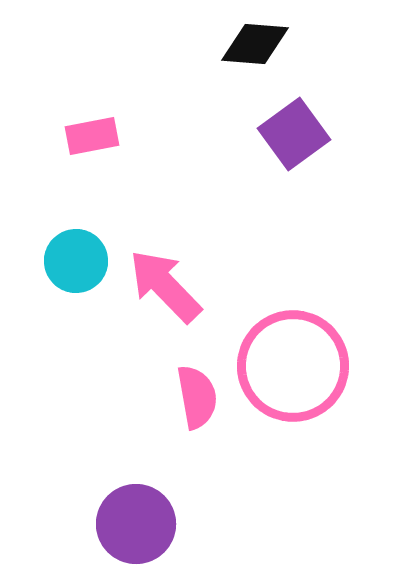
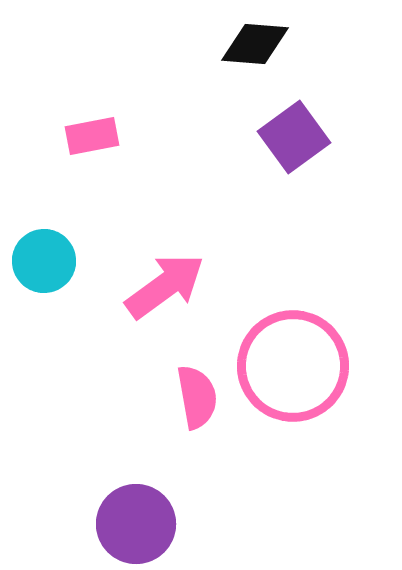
purple square: moved 3 px down
cyan circle: moved 32 px left
pink arrow: rotated 98 degrees clockwise
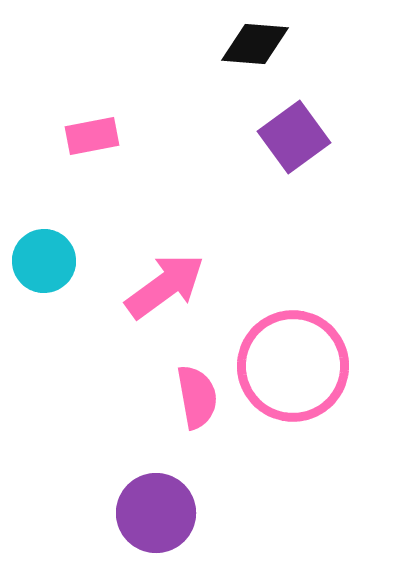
purple circle: moved 20 px right, 11 px up
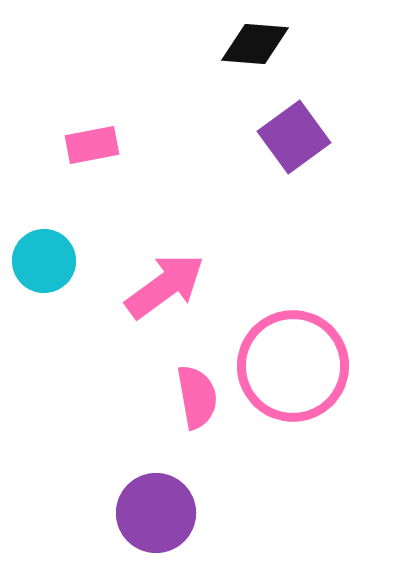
pink rectangle: moved 9 px down
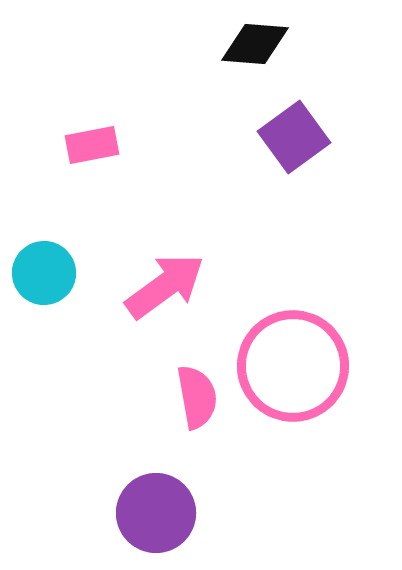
cyan circle: moved 12 px down
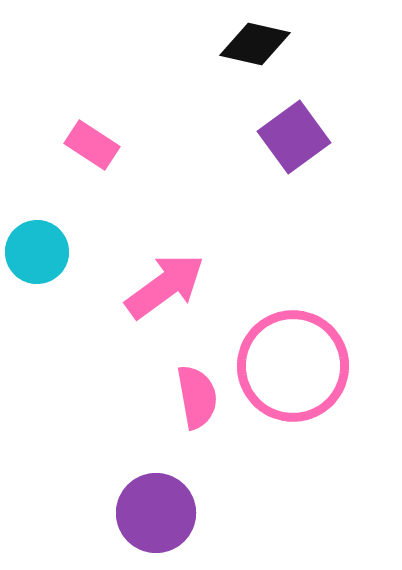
black diamond: rotated 8 degrees clockwise
pink rectangle: rotated 44 degrees clockwise
cyan circle: moved 7 px left, 21 px up
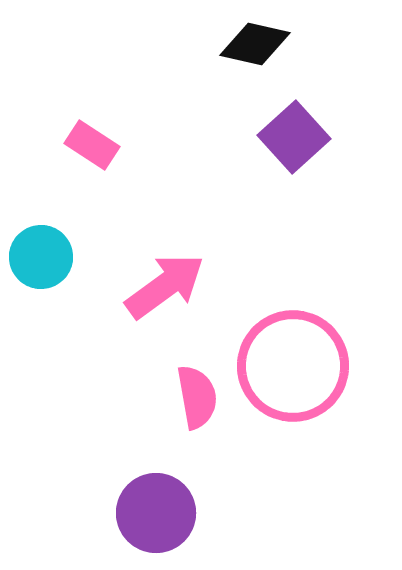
purple square: rotated 6 degrees counterclockwise
cyan circle: moved 4 px right, 5 px down
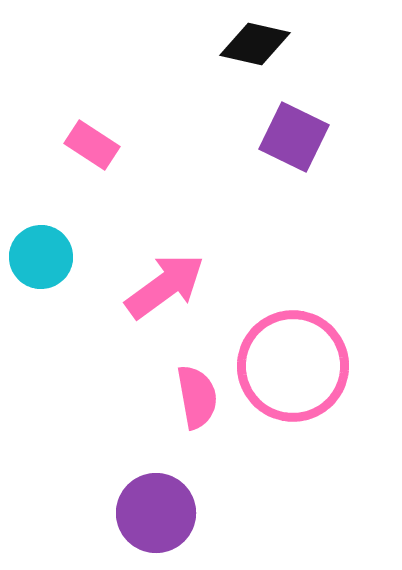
purple square: rotated 22 degrees counterclockwise
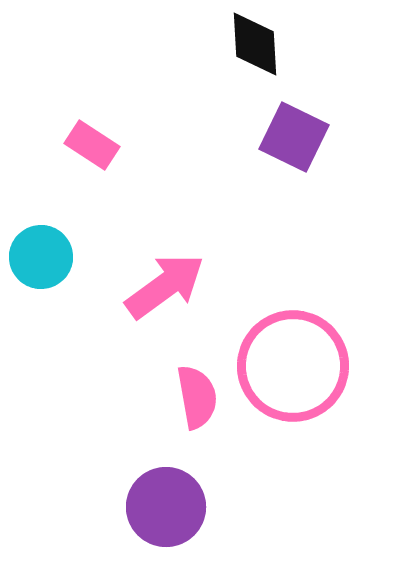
black diamond: rotated 74 degrees clockwise
purple circle: moved 10 px right, 6 px up
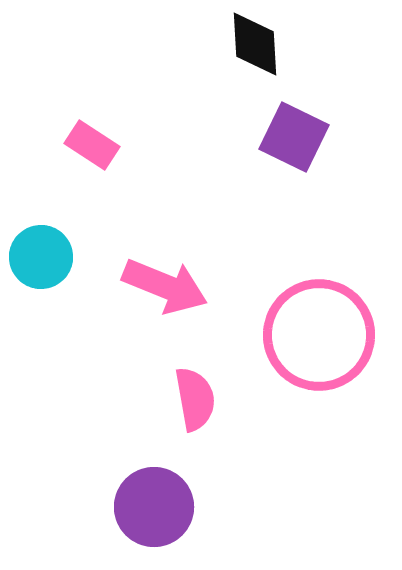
pink arrow: rotated 58 degrees clockwise
pink circle: moved 26 px right, 31 px up
pink semicircle: moved 2 px left, 2 px down
purple circle: moved 12 px left
